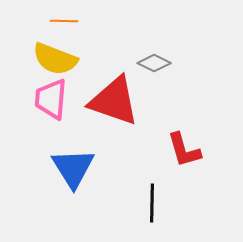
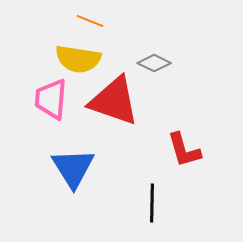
orange line: moved 26 px right; rotated 20 degrees clockwise
yellow semicircle: moved 23 px right; rotated 12 degrees counterclockwise
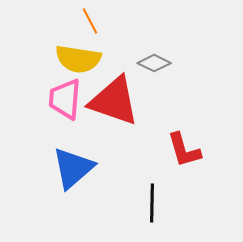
orange line: rotated 40 degrees clockwise
pink trapezoid: moved 14 px right
blue triangle: rotated 21 degrees clockwise
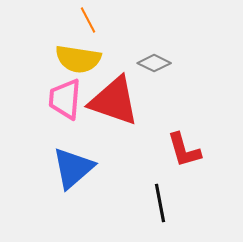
orange line: moved 2 px left, 1 px up
black line: moved 8 px right; rotated 12 degrees counterclockwise
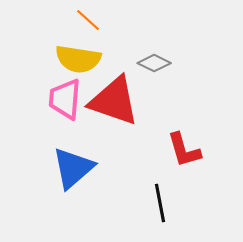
orange line: rotated 20 degrees counterclockwise
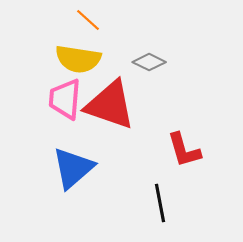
gray diamond: moved 5 px left, 1 px up
red triangle: moved 4 px left, 4 px down
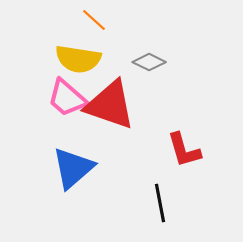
orange line: moved 6 px right
pink trapezoid: moved 2 px right, 1 px up; rotated 54 degrees counterclockwise
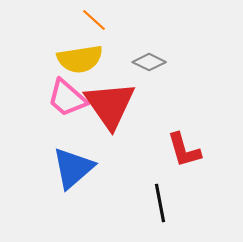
yellow semicircle: moved 2 px right; rotated 18 degrees counterclockwise
red triangle: rotated 36 degrees clockwise
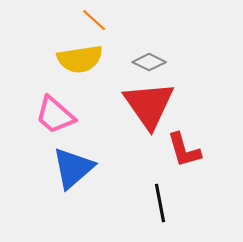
pink trapezoid: moved 12 px left, 17 px down
red triangle: moved 39 px right
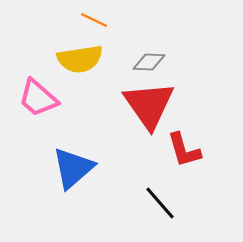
orange line: rotated 16 degrees counterclockwise
gray diamond: rotated 24 degrees counterclockwise
pink trapezoid: moved 17 px left, 17 px up
black line: rotated 30 degrees counterclockwise
